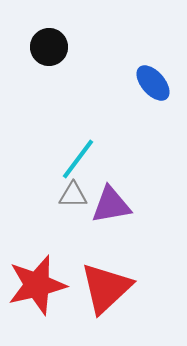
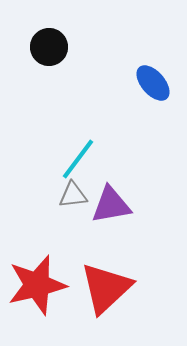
gray triangle: rotated 8 degrees counterclockwise
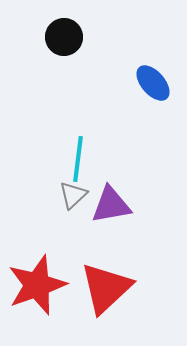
black circle: moved 15 px right, 10 px up
cyan line: rotated 30 degrees counterclockwise
gray triangle: rotated 36 degrees counterclockwise
red star: rotated 6 degrees counterclockwise
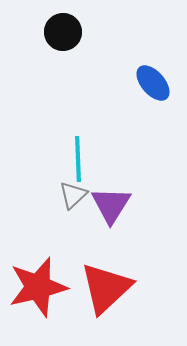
black circle: moved 1 px left, 5 px up
cyan line: rotated 9 degrees counterclockwise
purple triangle: rotated 48 degrees counterclockwise
red star: moved 1 px right, 2 px down; rotated 6 degrees clockwise
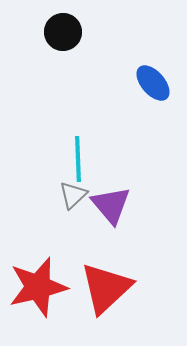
purple triangle: rotated 12 degrees counterclockwise
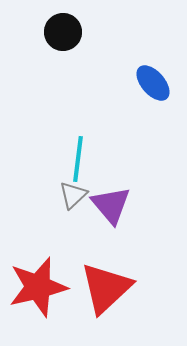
cyan line: rotated 9 degrees clockwise
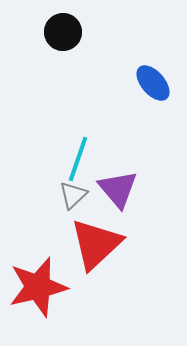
cyan line: rotated 12 degrees clockwise
purple triangle: moved 7 px right, 16 px up
red triangle: moved 10 px left, 44 px up
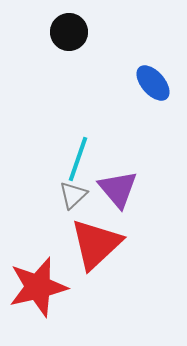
black circle: moved 6 px right
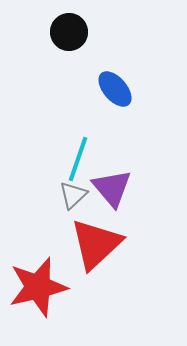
blue ellipse: moved 38 px left, 6 px down
purple triangle: moved 6 px left, 1 px up
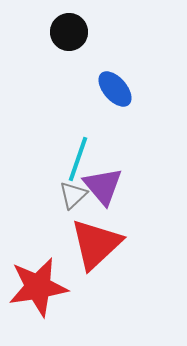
purple triangle: moved 9 px left, 2 px up
red star: rotated 4 degrees clockwise
